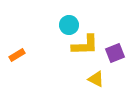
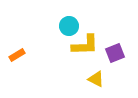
cyan circle: moved 1 px down
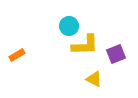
purple square: moved 1 px right, 1 px down
yellow triangle: moved 2 px left
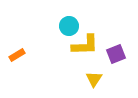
yellow triangle: rotated 36 degrees clockwise
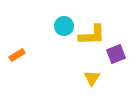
cyan circle: moved 5 px left
yellow L-shape: moved 7 px right, 10 px up
yellow triangle: moved 2 px left, 1 px up
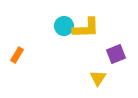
yellow L-shape: moved 6 px left, 7 px up
orange rectangle: rotated 28 degrees counterclockwise
yellow triangle: moved 6 px right
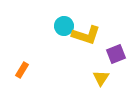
yellow L-shape: moved 7 px down; rotated 20 degrees clockwise
orange rectangle: moved 5 px right, 15 px down
yellow triangle: moved 3 px right
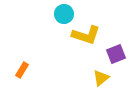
cyan circle: moved 12 px up
yellow triangle: rotated 18 degrees clockwise
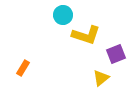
cyan circle: moved 1 px left, 1 px down
orange rectangle: moved 1 px right, 2 px up
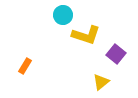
purple square: rotated 30 degrees counterclockwise
orange rectangle: moved 2 px right, 2 px up
yellow triangle: moved 4 px down
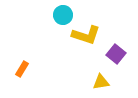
orange rectangle: moved 3 px left, 3 px down
yellow triangle: rotated 30 degrees clockwise
